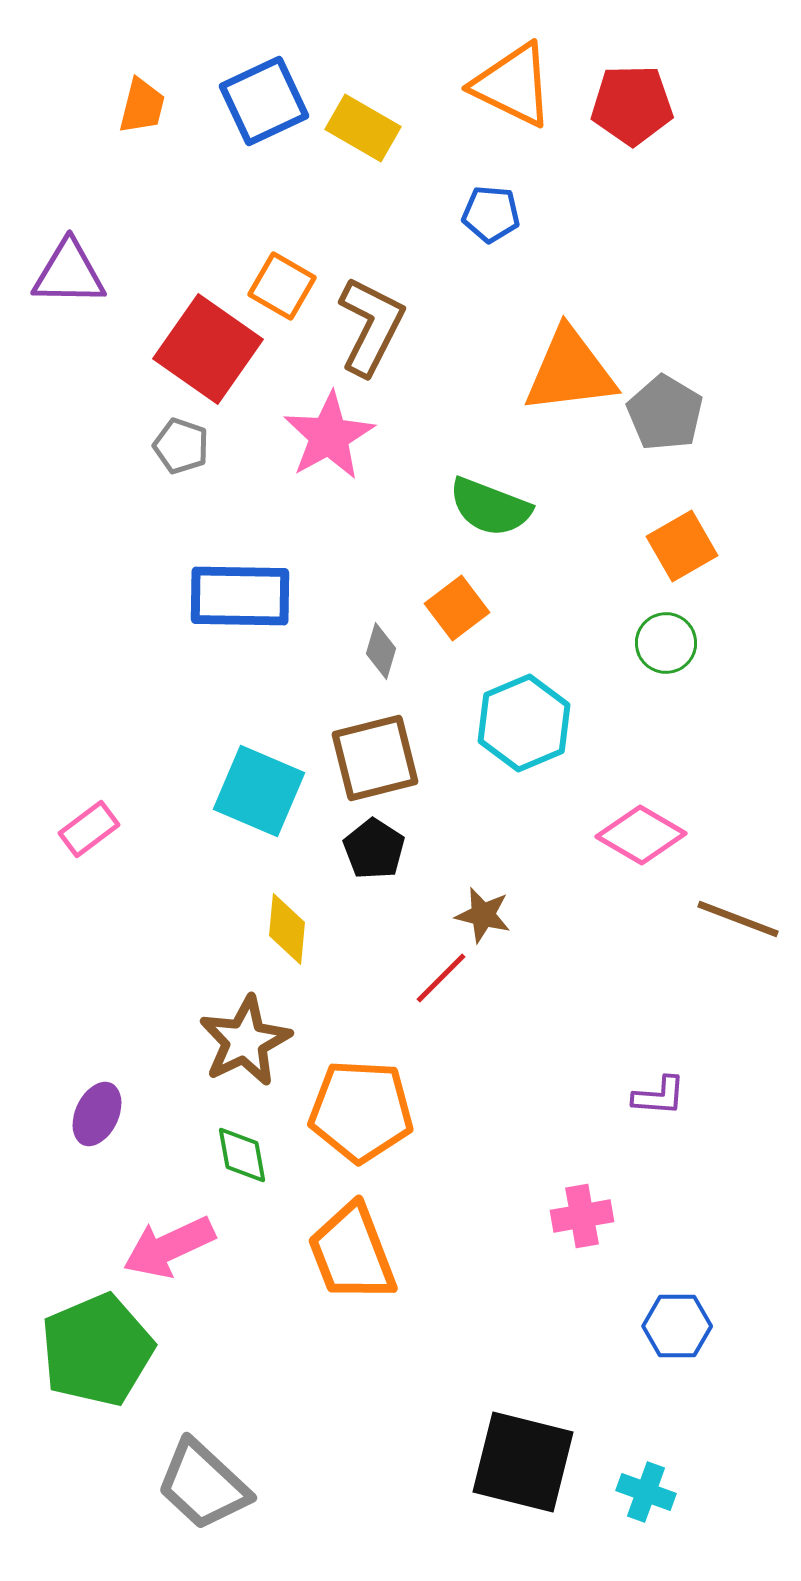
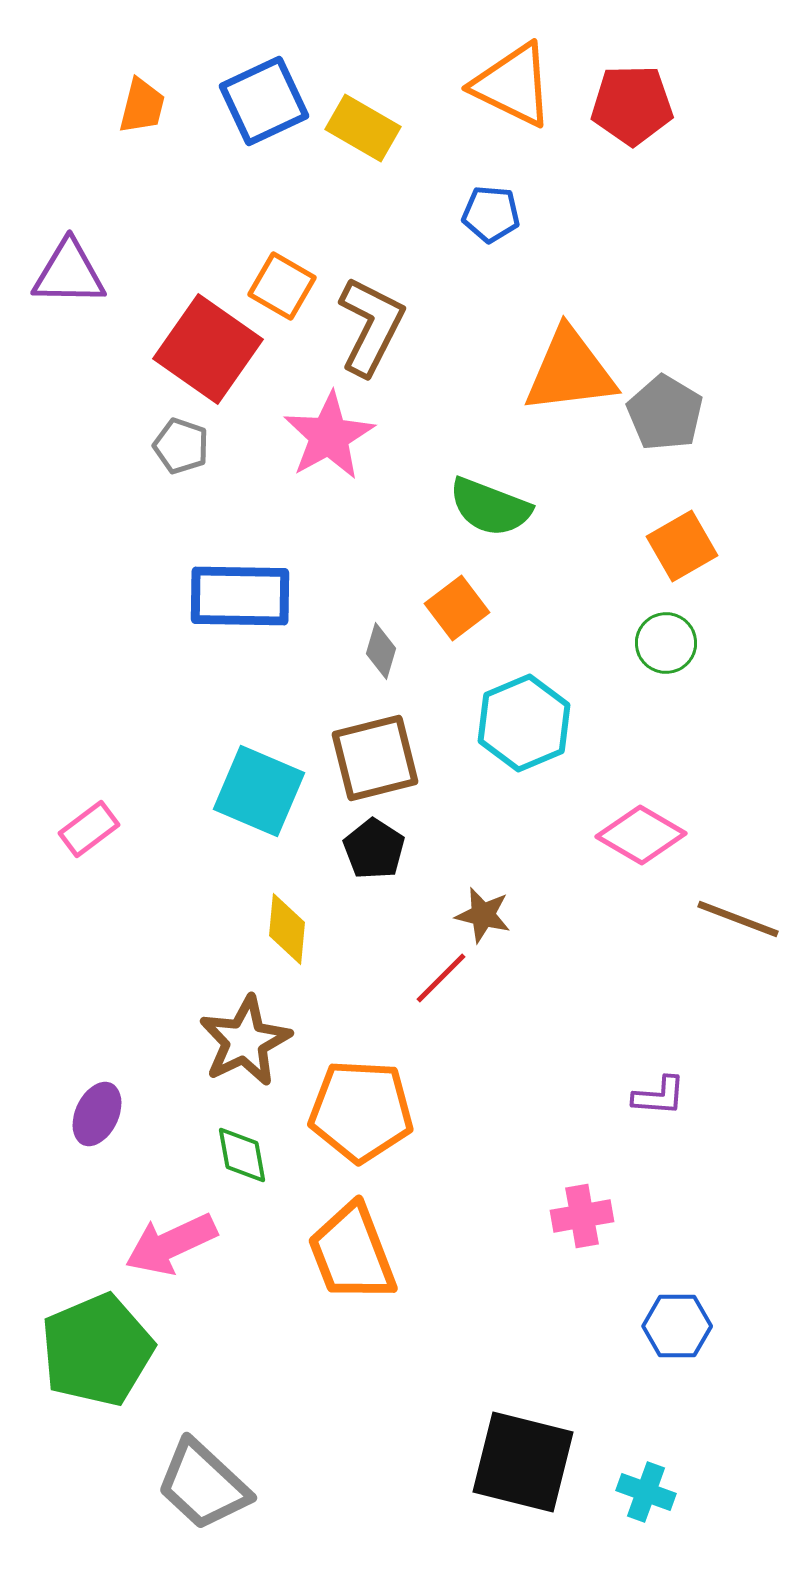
pink arrow at (169, 1247): moved 2 px right, 3 px up
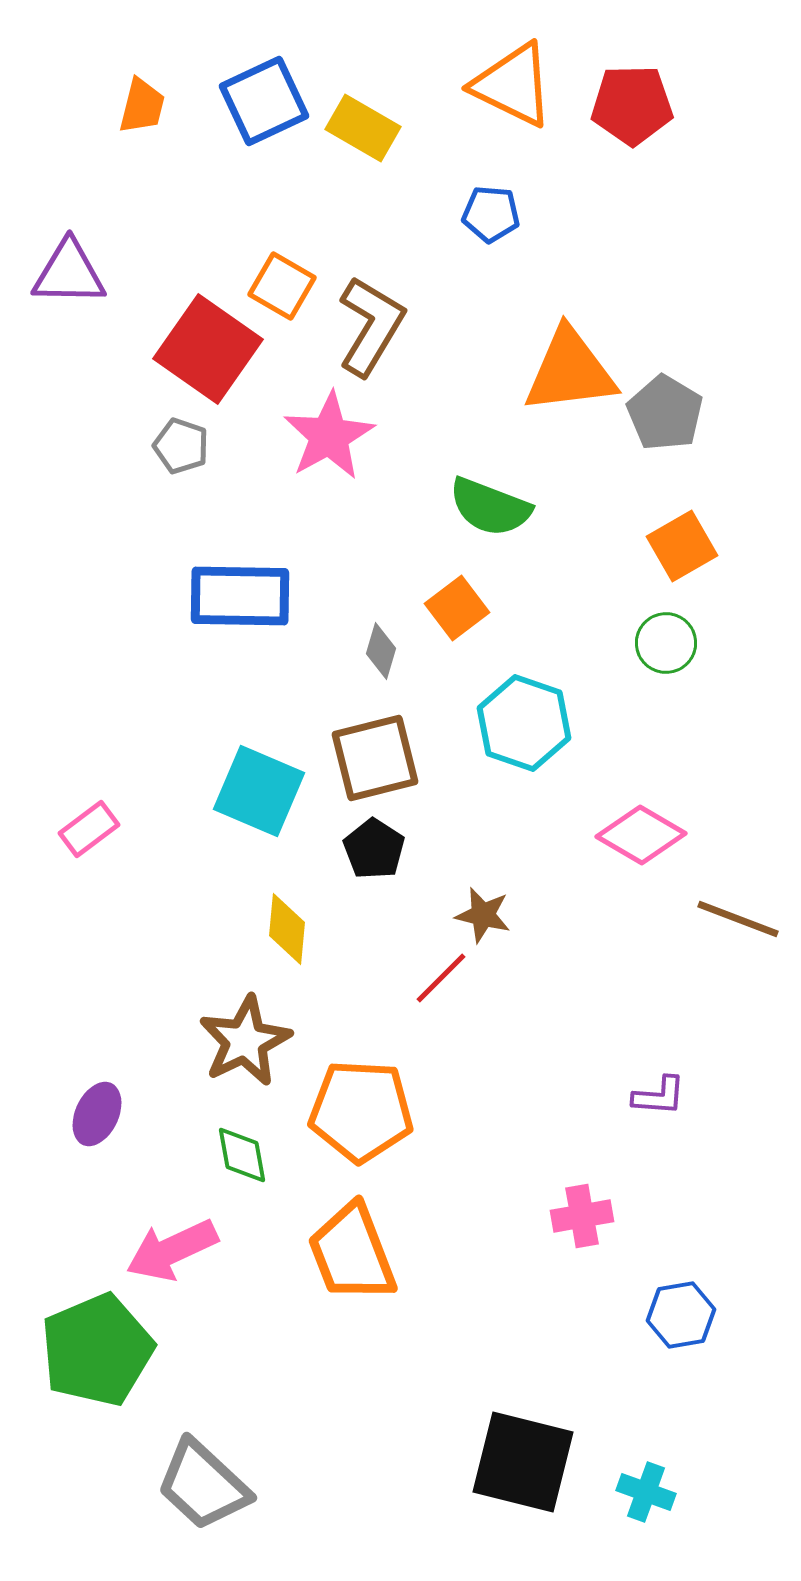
brown L-shape at (371, 326): rotated 4 degrees clockwise
cyan hexagon at (524, 723): rotated 18 degrees counterclockwise
pink arrow at (171, 1244): moved 1 px right, 6 px down
blue hexagon at (677, 1326): moved 4 px right, 11 px up; rotated 10 degrees counterclockwise
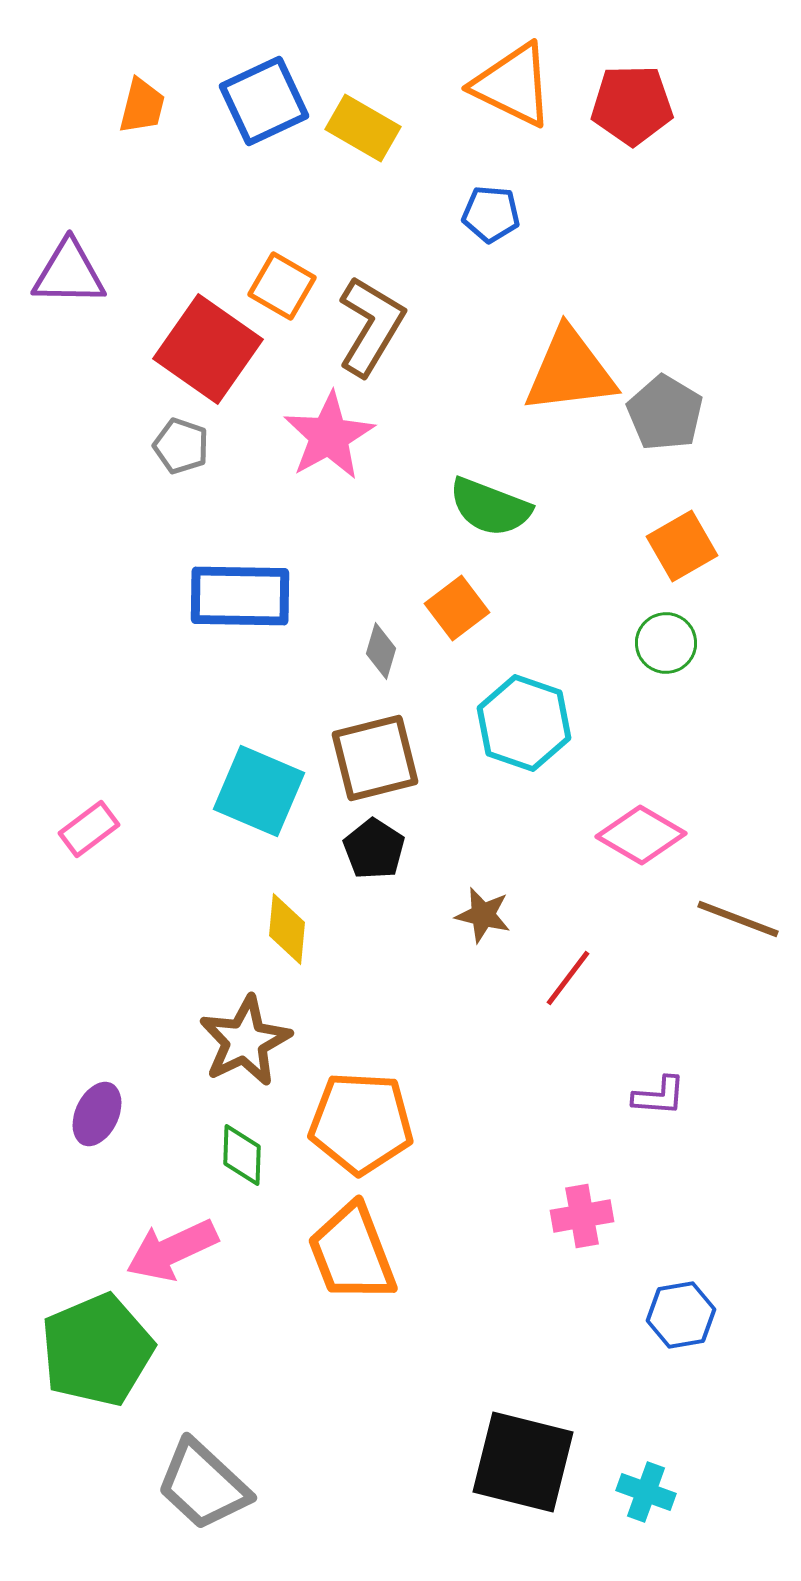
red line at (441, 978): moved 127 px right; rotated 8 degrees counterclockwise
orange pentagon at (361, 1111): moved 12 px down
green diamond at (242, 1155): rotated 12 degrees clockwise
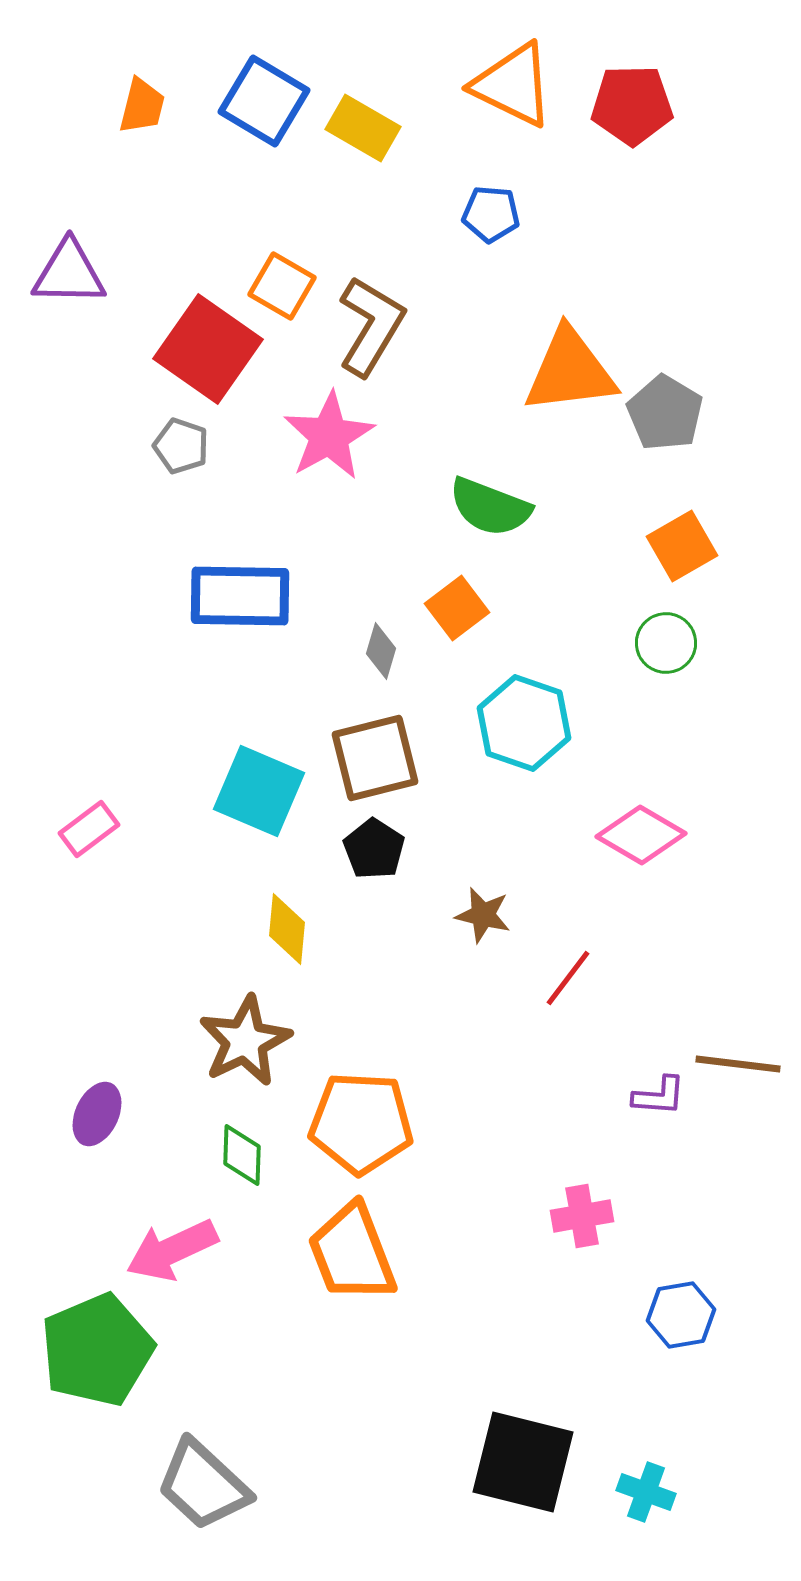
blue square at (264, 101): rotated 34 degrees counterclockwise
brown line at (738, 919): moved 145 px down; rotated 14 degrees counterclockwise
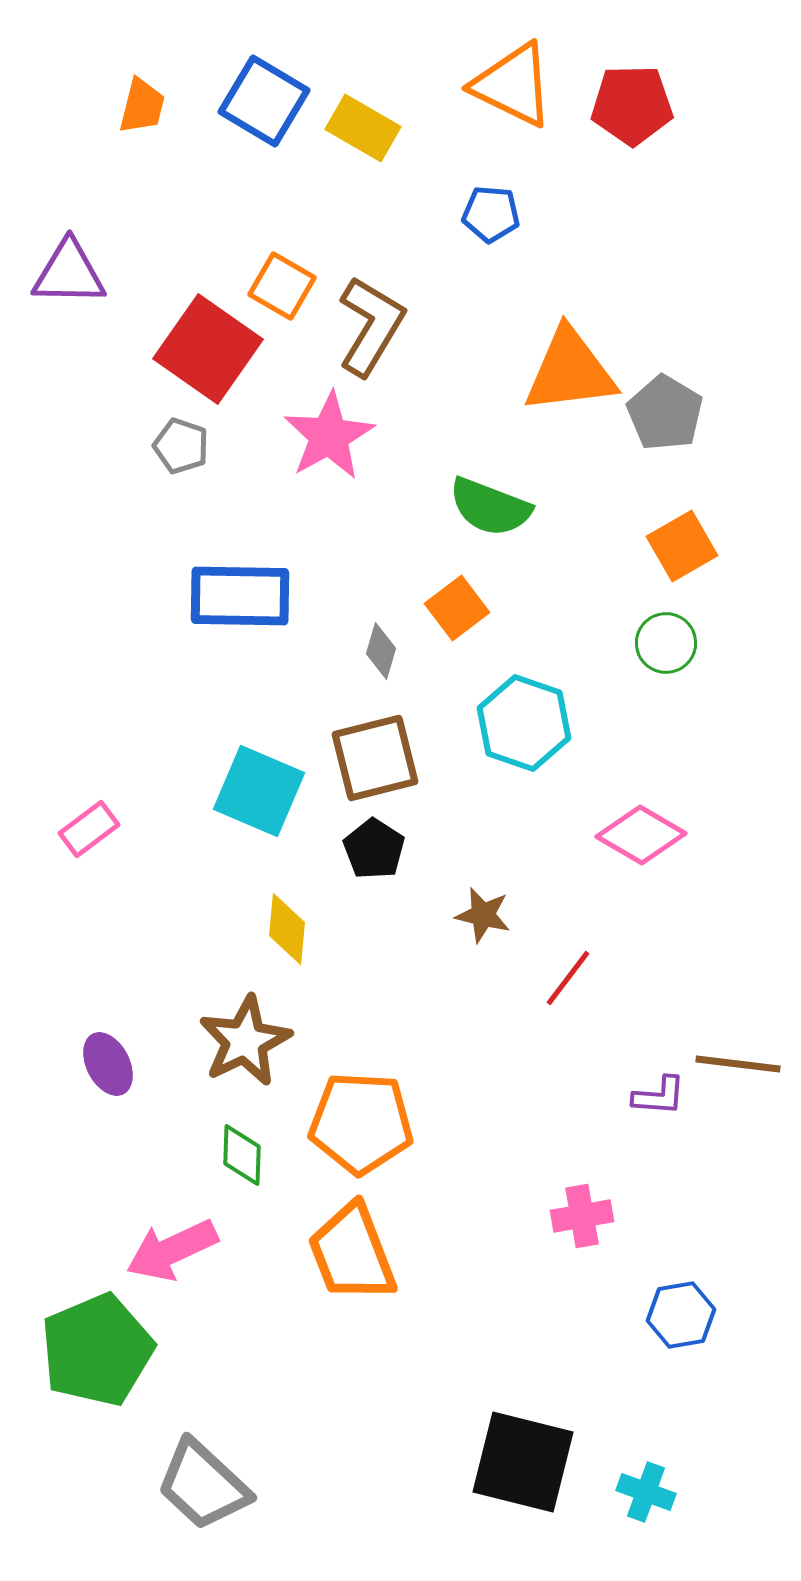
purple ellipse at (97, 1114): moved 11 px right, 50 px up; rotated 52 degrees counterclockwise
